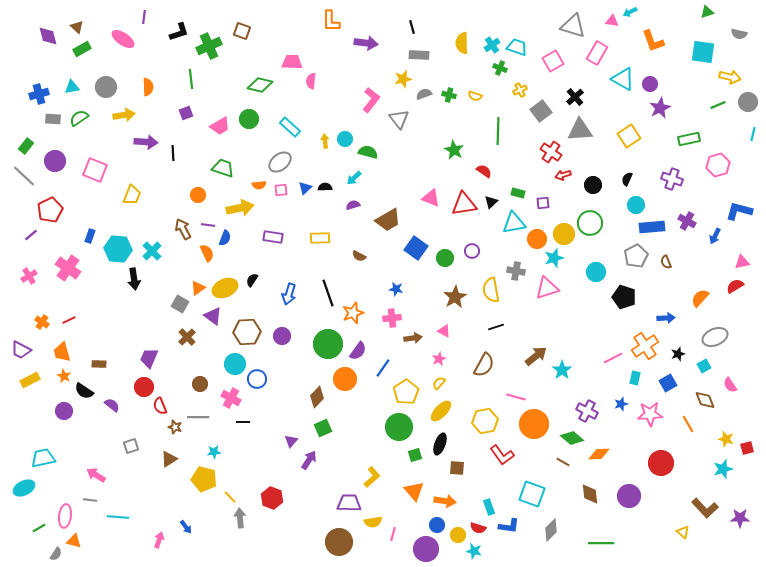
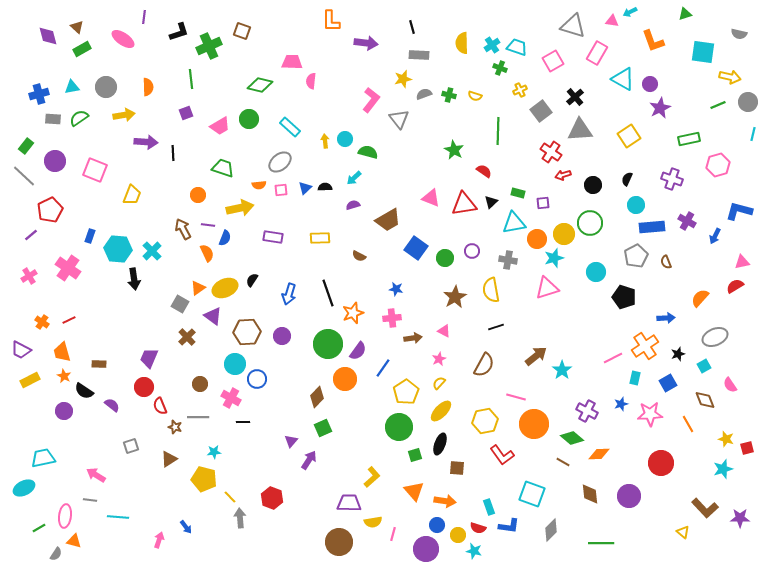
green triangle at (707, 12): moved 22 px left, 2 px down
gray cross at (516, 271): moved 8 px left, 11 px up
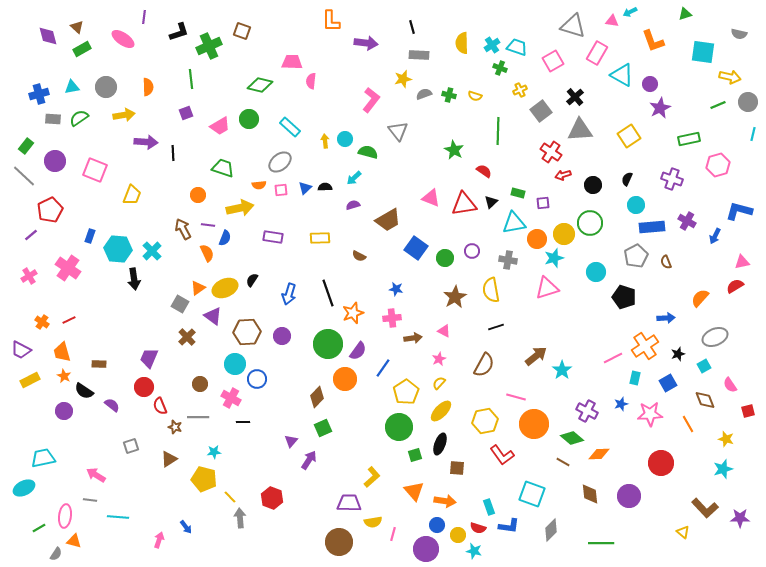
cyan triangle at (623, 79): moved 1 px left, 4 px up
gray triangle at (399, 119): moved 1 px left, 12 px down
red square at (747, 448): moved 1 px right, 37 px up
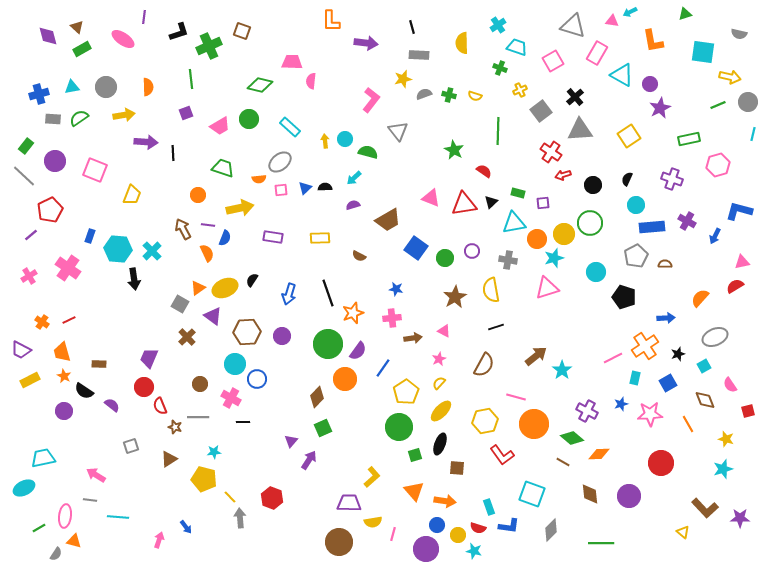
orange L-shape at (653, 41): rotated 10 degrees clockwise
cyan cross at (492, 45): moved 6 px right, 20 px up
orange semicircle at (259, 185): moved 6 px up
brown semicircle at (666, 262): moved 1 px left, 2 px down; rotated 112 degrees clockwise
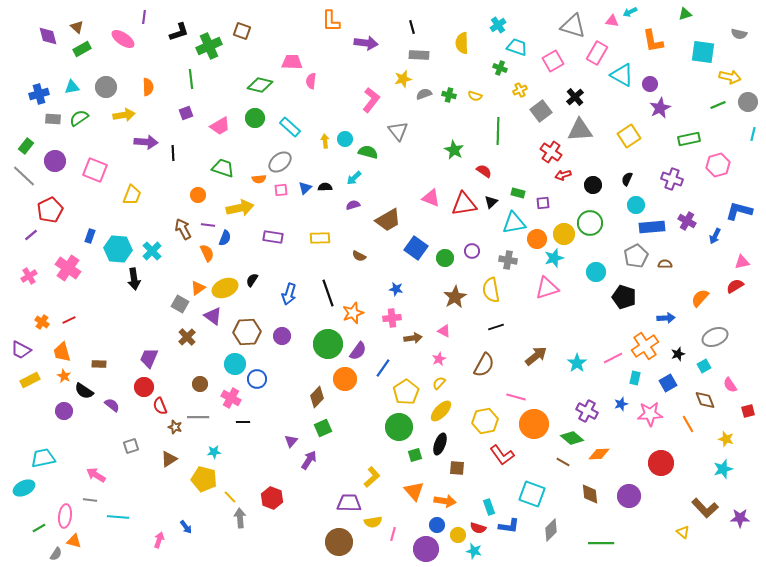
green circle at (249, 119): moved 6 px right, 1 px up
cyan star at (562, 370): moved 15 px right, 7 px up
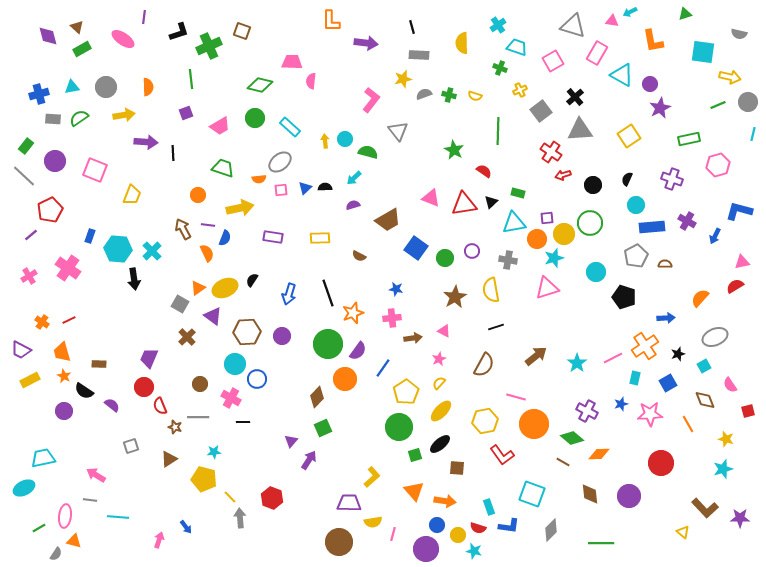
purple square at (543, 203): moved 4 px right, 15 px down
black ellipse at (440, 444): rotated 30 degrees clockwise
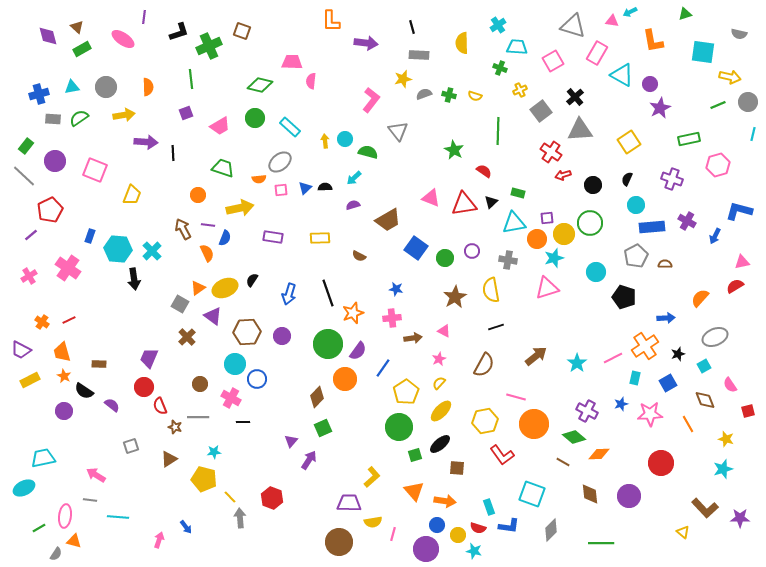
cyan trapezoid at (517, 47): rotated 15 degrees counterclockwise
yellow square at (629, 136): moved 6 px down
green diamond at (572, 438): moved 2 px right, 1 px up
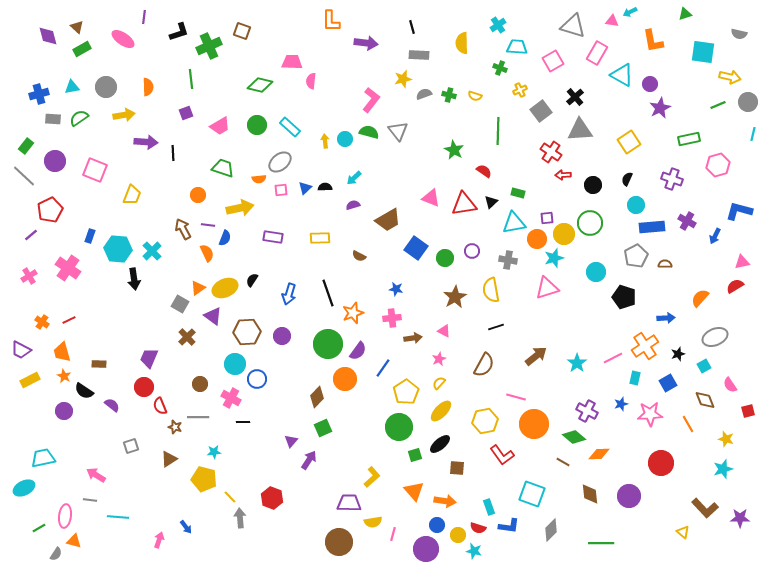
green circle at (255, 118): moved 2 px right, 7 px down
green semicircle at (368, 152): moved 1 px right, 20 px up
red arrow at (563, 175): rotated 14 degrees clockwise
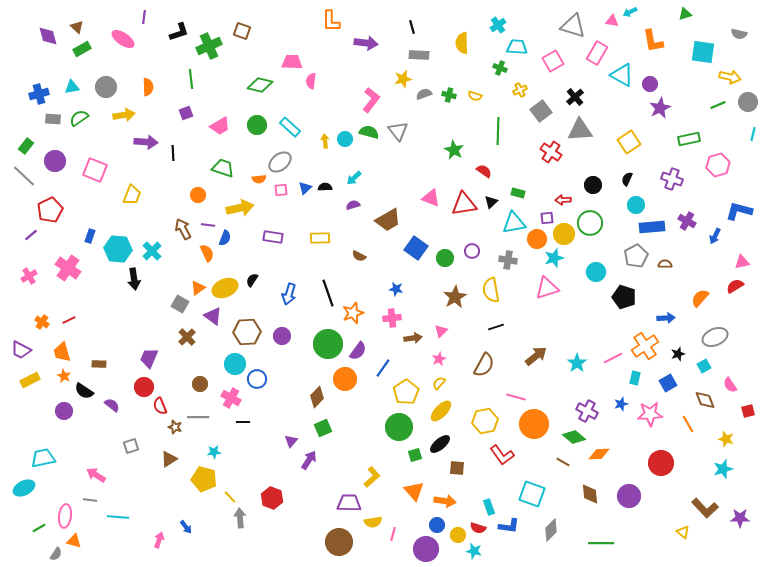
red arrow at (563, 175): moved 25 px down
pink triangle at (444, 331): moved 3 px left; rotated 48 degrees clockwise
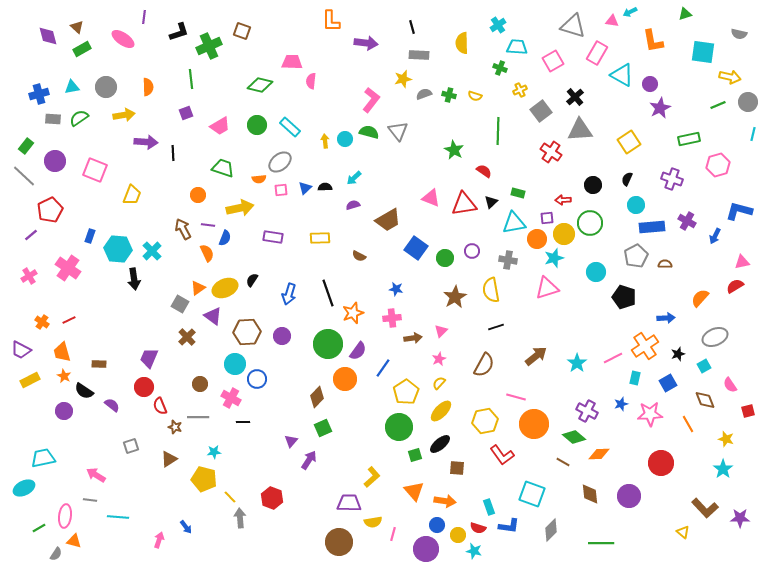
cyan star at (723, 469): rotated 18 degrees counterclockwise
